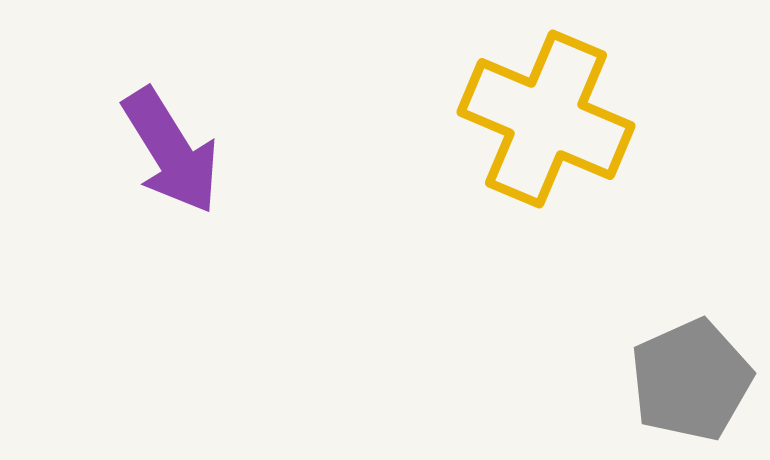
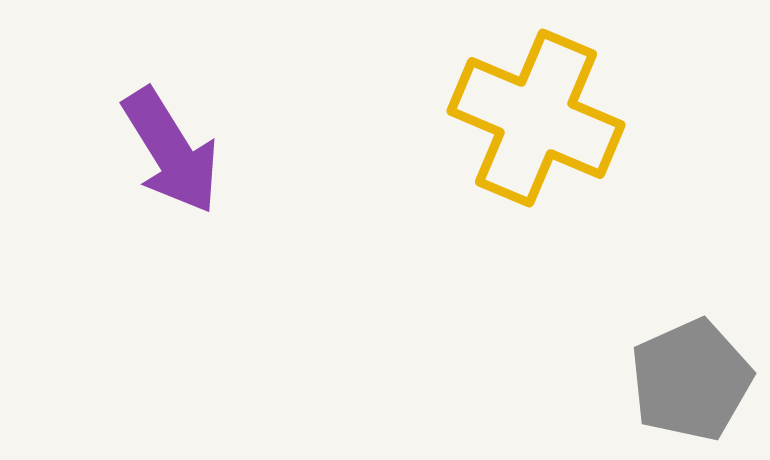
yellow cross: moved 10 px left, 1 px up
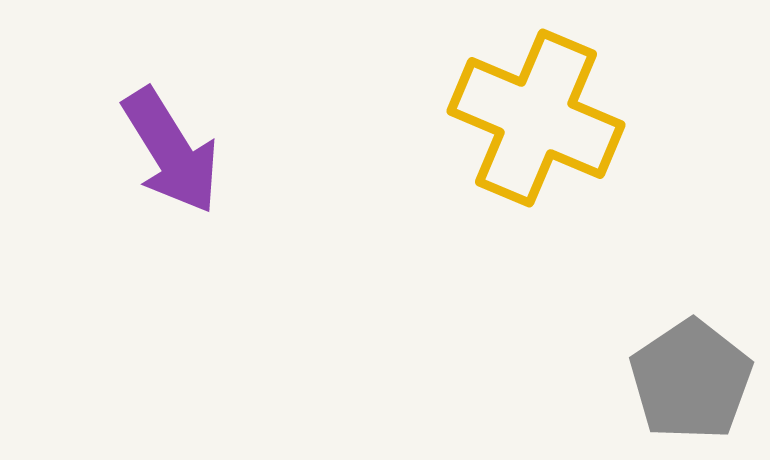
gray pentagon: rotated 10 degrees counterclockwise
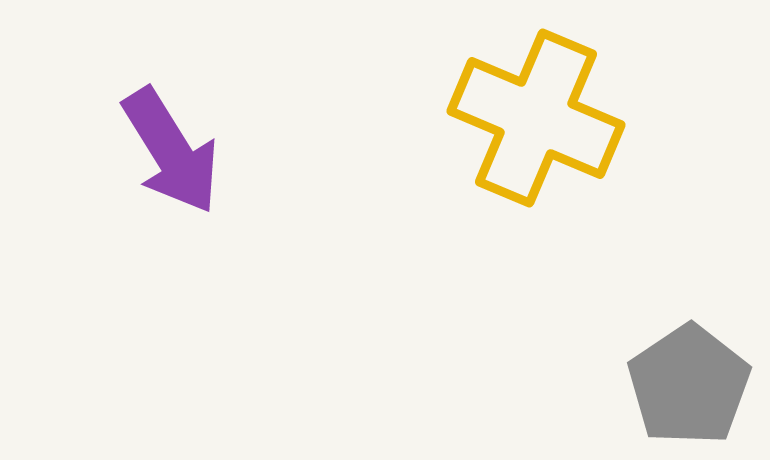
gray pentagon: moved 2 px left, 5 px down
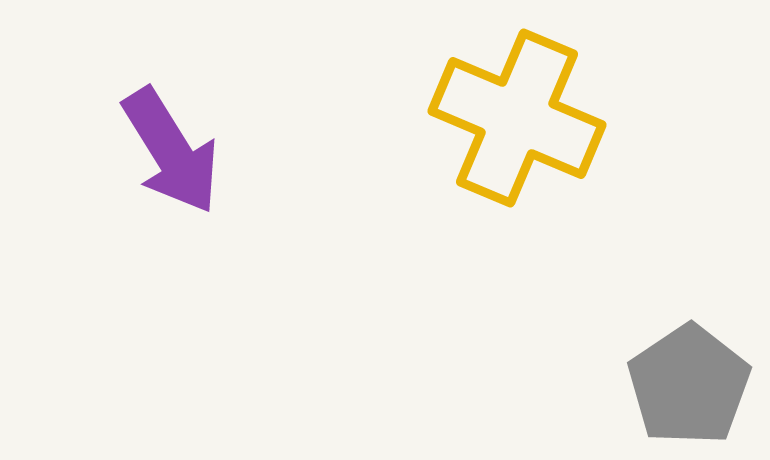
yellow cross: moved 19 px left
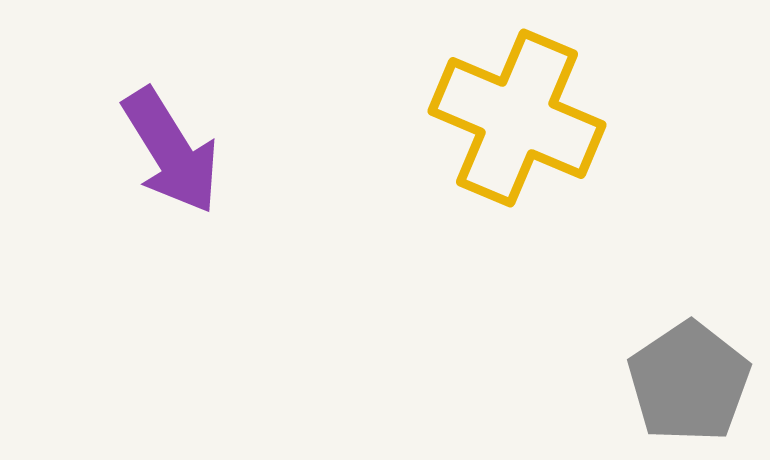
gray pentagon: moved 3 px up
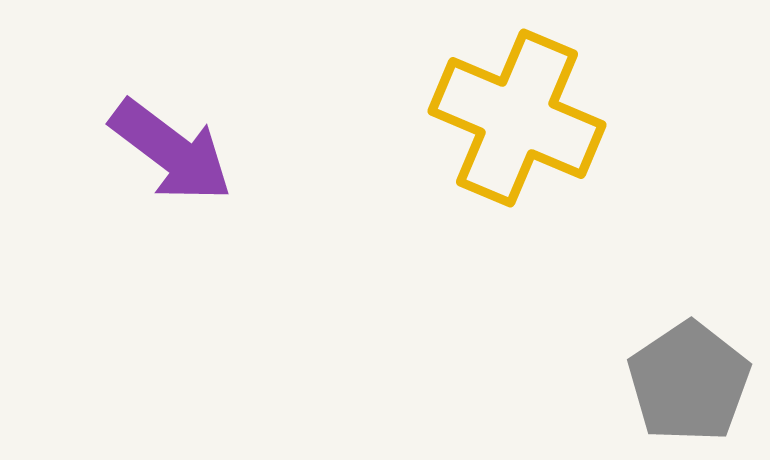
purple arrow: rotated 21 degrees counterclockwise
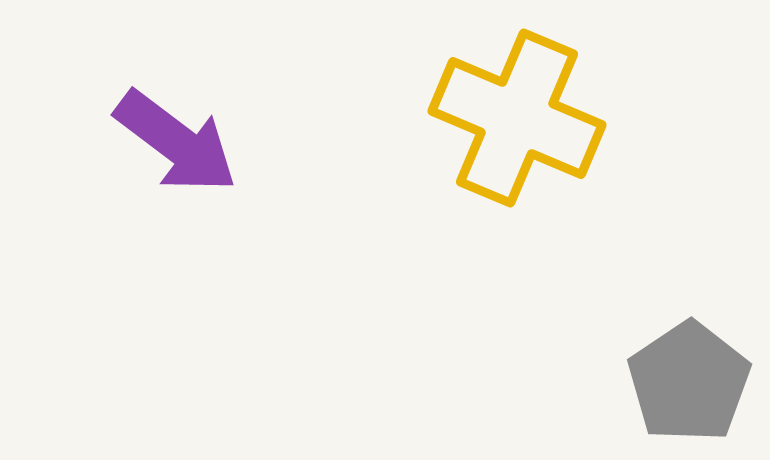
purple arrow: moved 5 px right, 9 px up
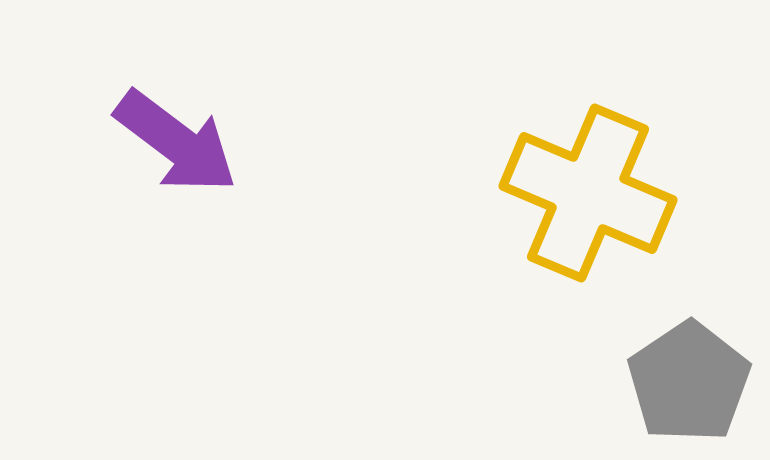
yellow cross: moved 71 px right, 75 px down
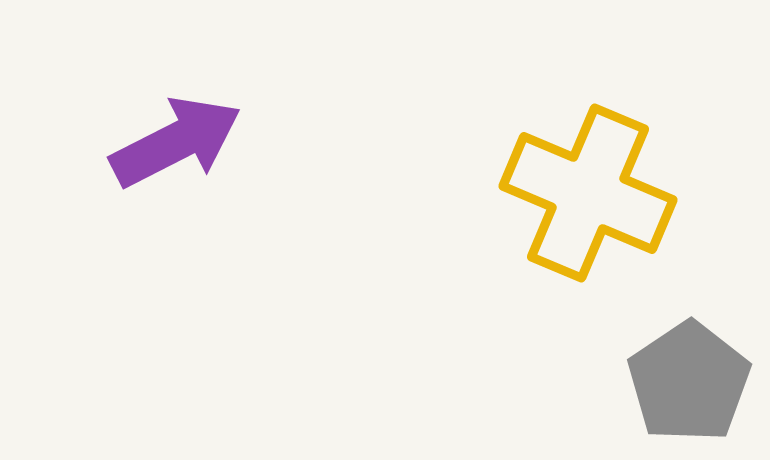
purple arrow: rotated 64 degrees counterclockwise
